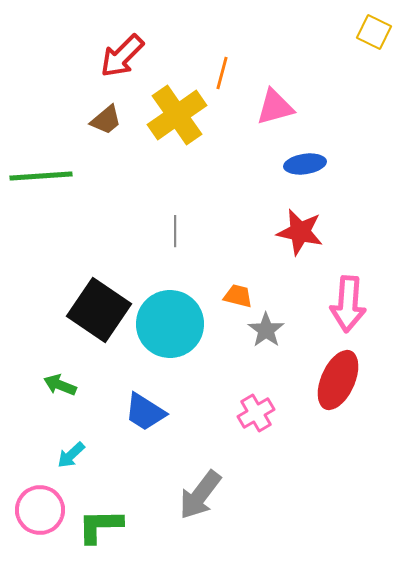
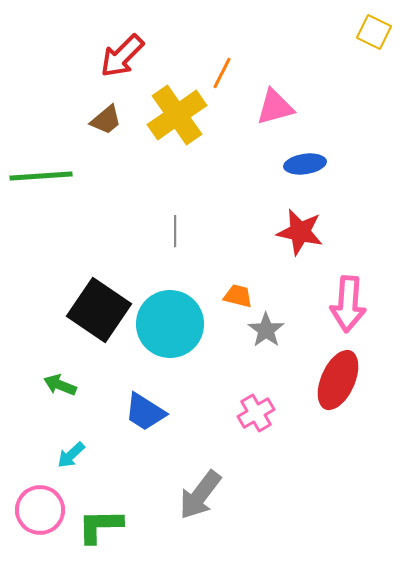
orange line: rotated 12 degrees clockwise
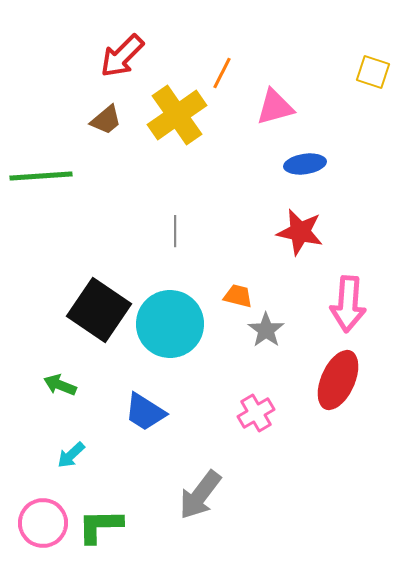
yellow square: moved 1 px left, 40 px down; rotated 8 degrees counterclockwise
pink circle: moved 3 px right, 13 px down
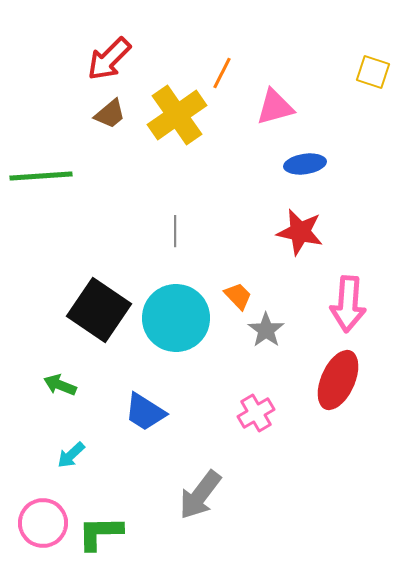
red arrow: moved 13 px left, 3 px down
brown trapezoid: moved 4 px right, 6 px up
orange trapezoid: rotated 32 degrees clockwise
cyan circle: moved 6 px right, 6 px up
green L-shape: moved 7 px down
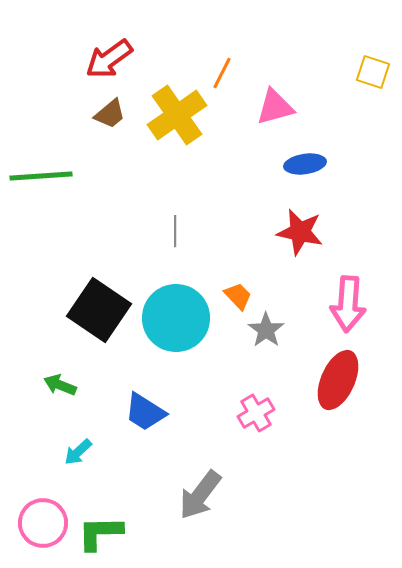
red arrow: rotated 9 degrees clockwise
cyan arrow: moved 7 px right, 3 px up
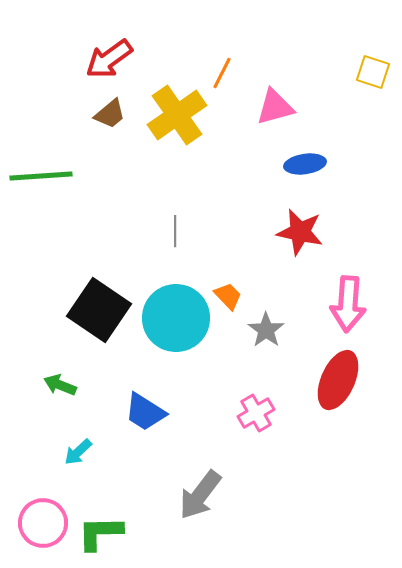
orange trapezoid: moved 10 px left
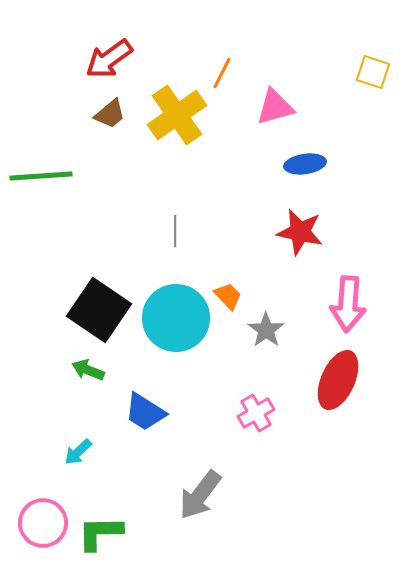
green arrow: moved 28 px right, 15 px up
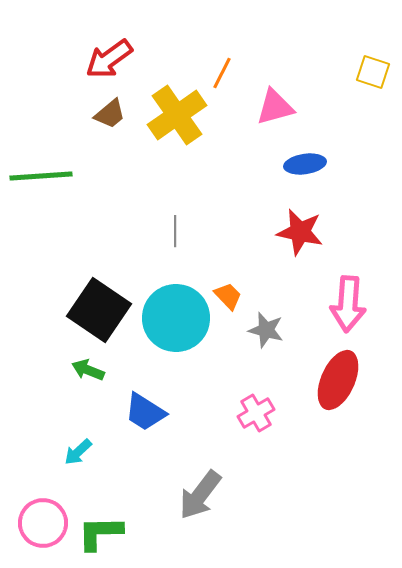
gray star: rotated 21 degrees counterclockwise
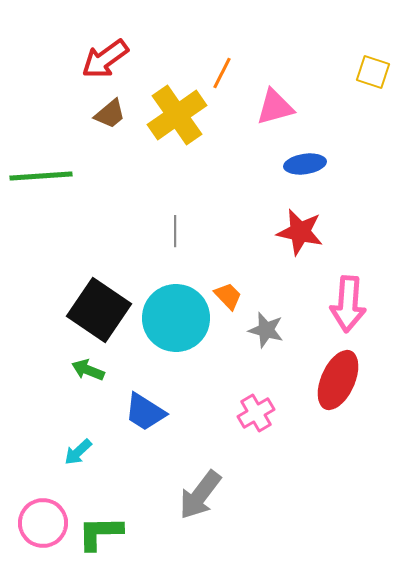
red arrow: moved 4 px left
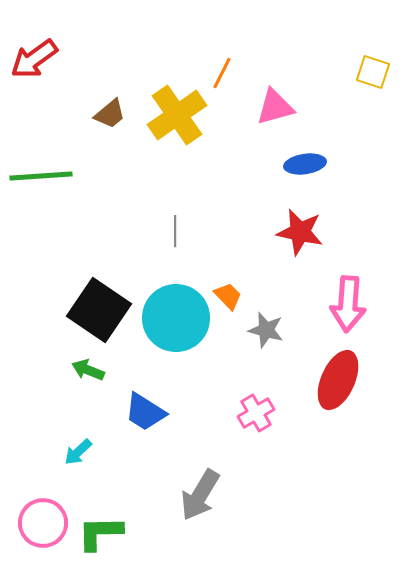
red arrow: moved 71 px left
gray arrow: rotated 6 degrees counterclockwise
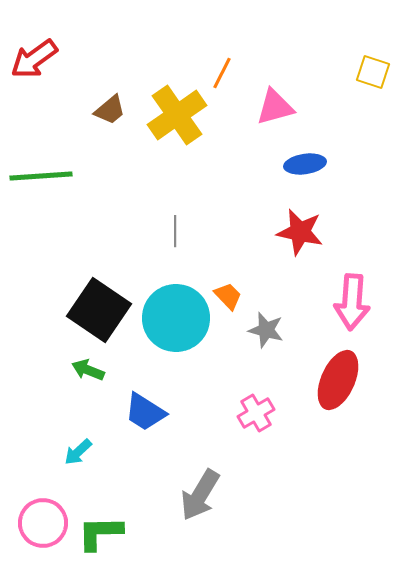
brown trapezoid: moved 4 px up
pink arrow: moved 4 px right, 2 px up
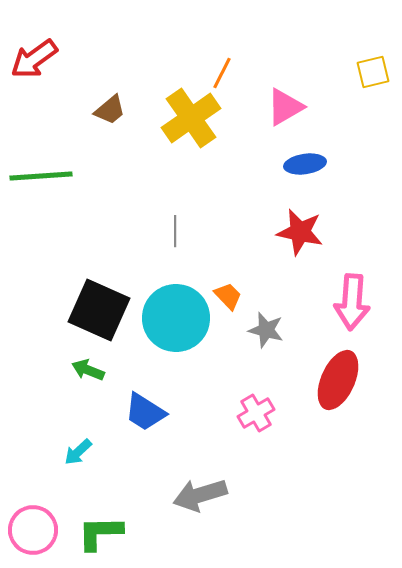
yellow square: rotated 32 degrees counterclockwise
pink triangle: moved 10 px right; rotated 15 degrees counterclockwise
yellow cross: moved 14 px right, 3 px down
black square: rotated 10 degrees counterclockwise
gray arrow: rotated 42 degrees clockwise
pink circle: moved 10 px left, 7 px down
